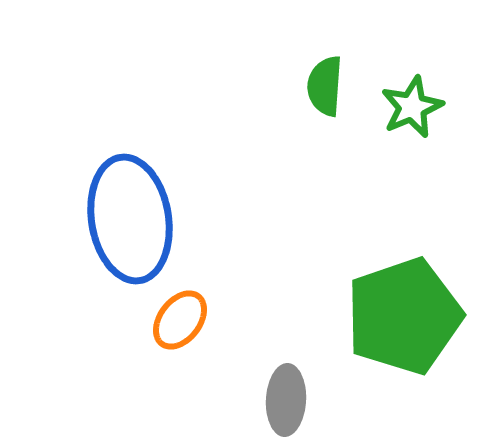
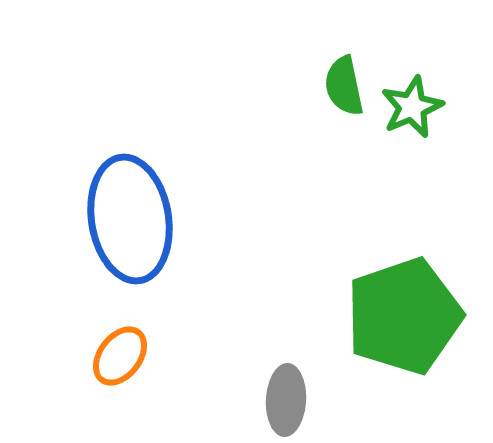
green semicircle: moved 19 px right; rotated 16 degrees counterclockwise
orange ellipse: moved 60 px left, 36 px down
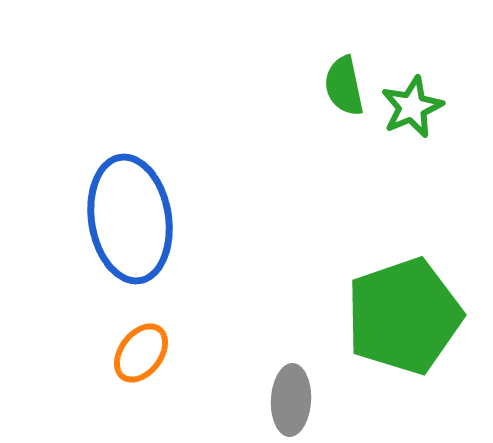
orange ellipse: moved 21 px right, 3 px up
gray ellipse: moved 5 px right
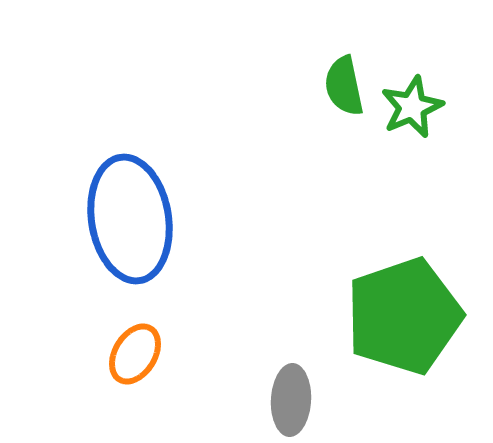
orange ellipse: moved 6 px left, 1 px down; rotated 6 degrees counterclockwise
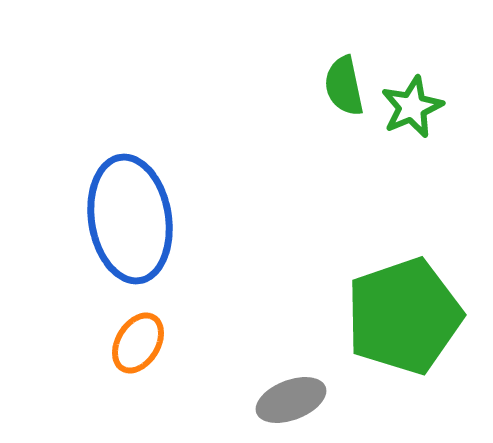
orange ellipse: moved 3 px right, 11 px up
gray ellipse: rotated 66 degrees clockwise
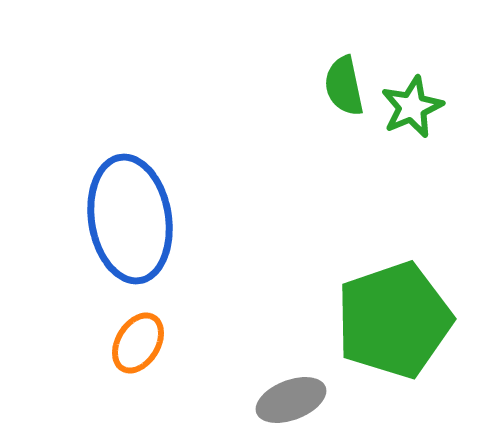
green pentagon: moved 10 px left, 4 px down
